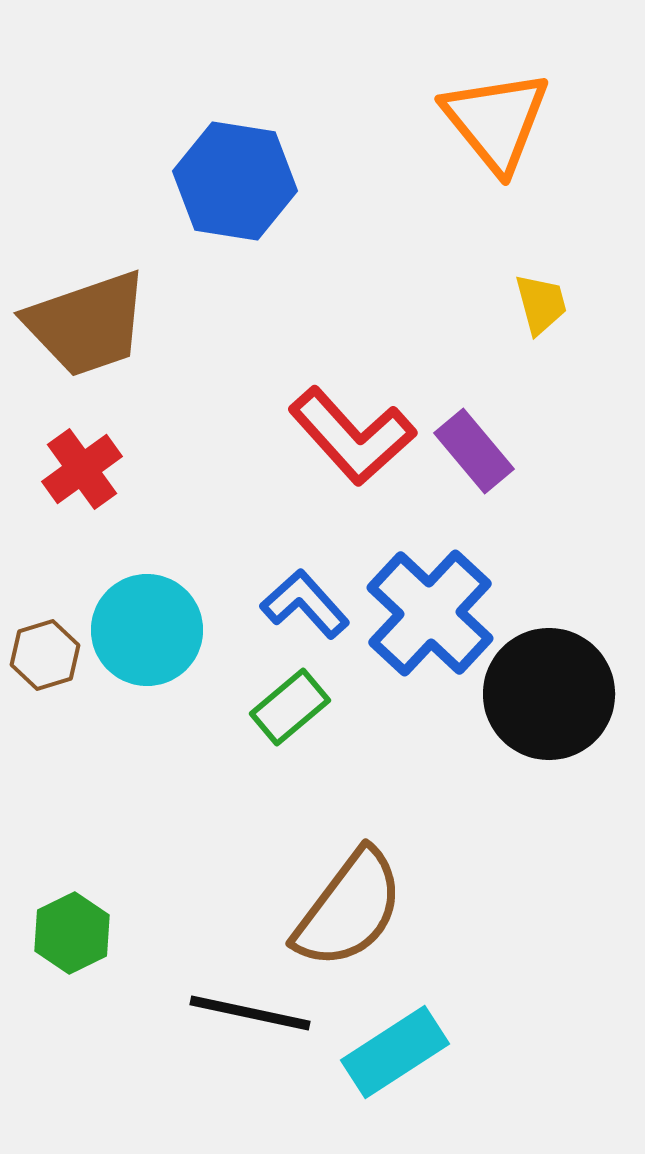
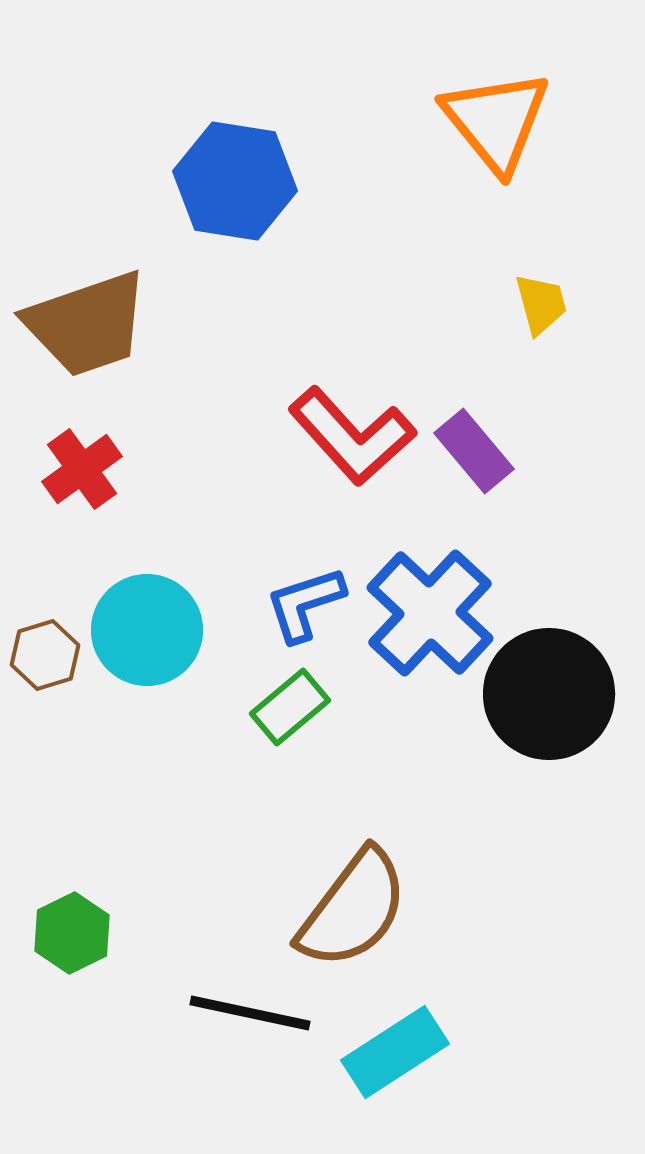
blue L-shape: rotated 66 degrees counterclockwise
brown semicircle: moved 4 px right
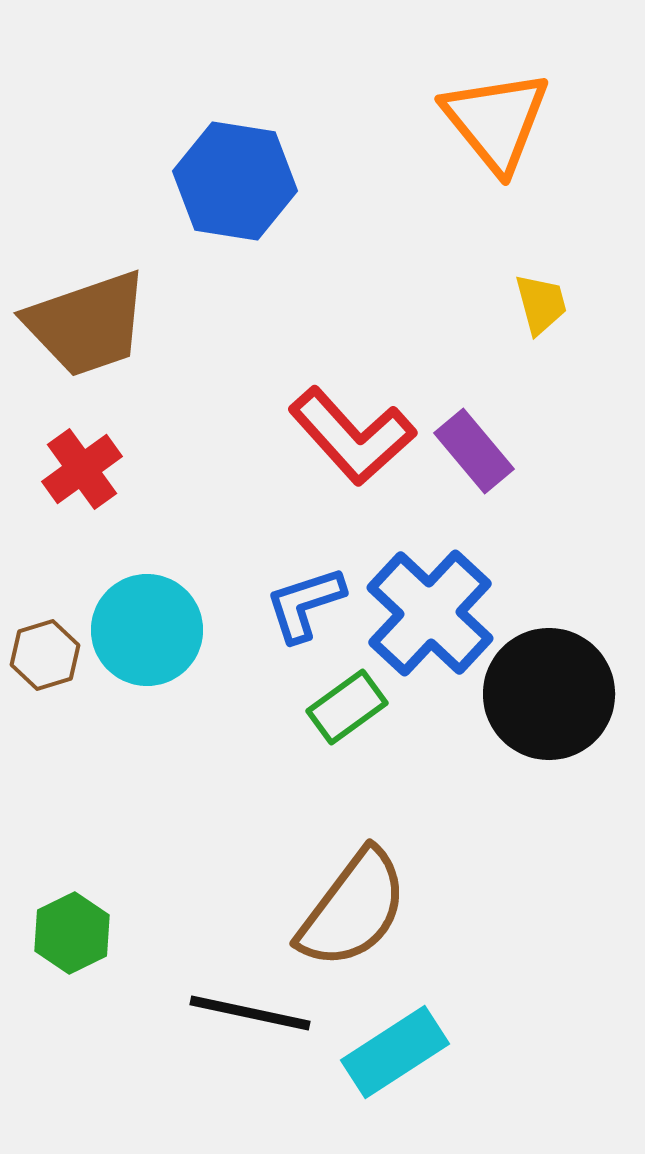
green rectangle: moved 57 px right; rotated 4 degrees clockwise
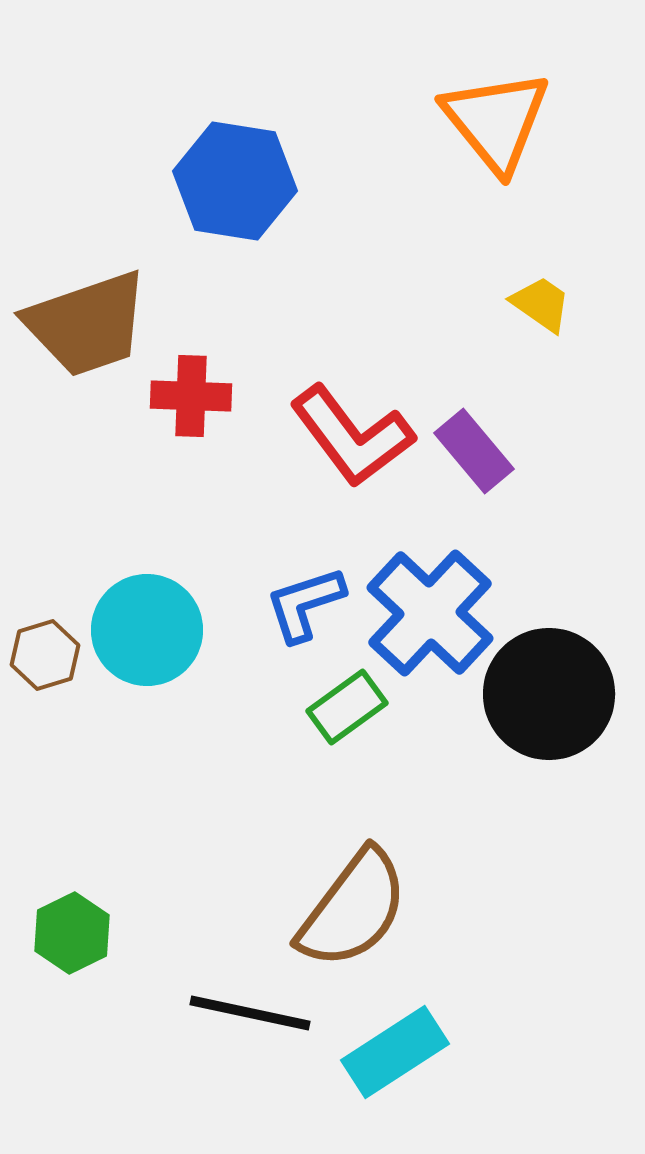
yellow trapezoid: rotated 40 degrees counterclockwise
red L-shape: rotated 5 degrees clockwise
red cross: moved 109 px right, 73 px up; rotated 38 degrees clockwise
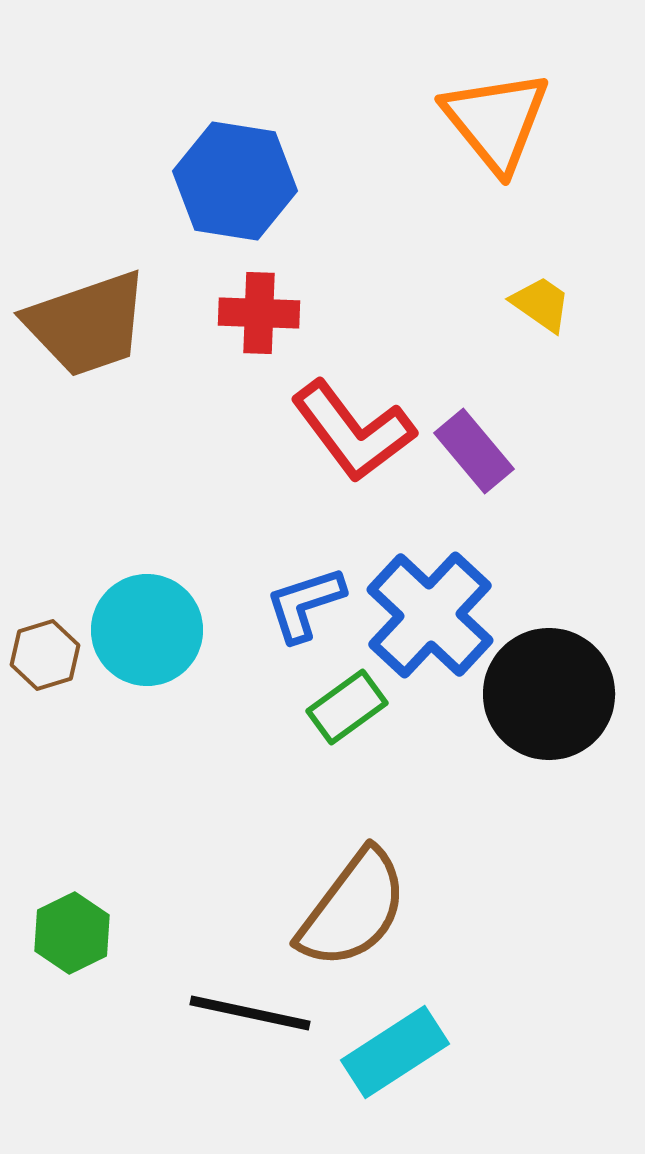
red cross: moved 68 px right, 83 px up
red L-shape: moved 1 px right, 5 px up
blue cross: moved 2 px down
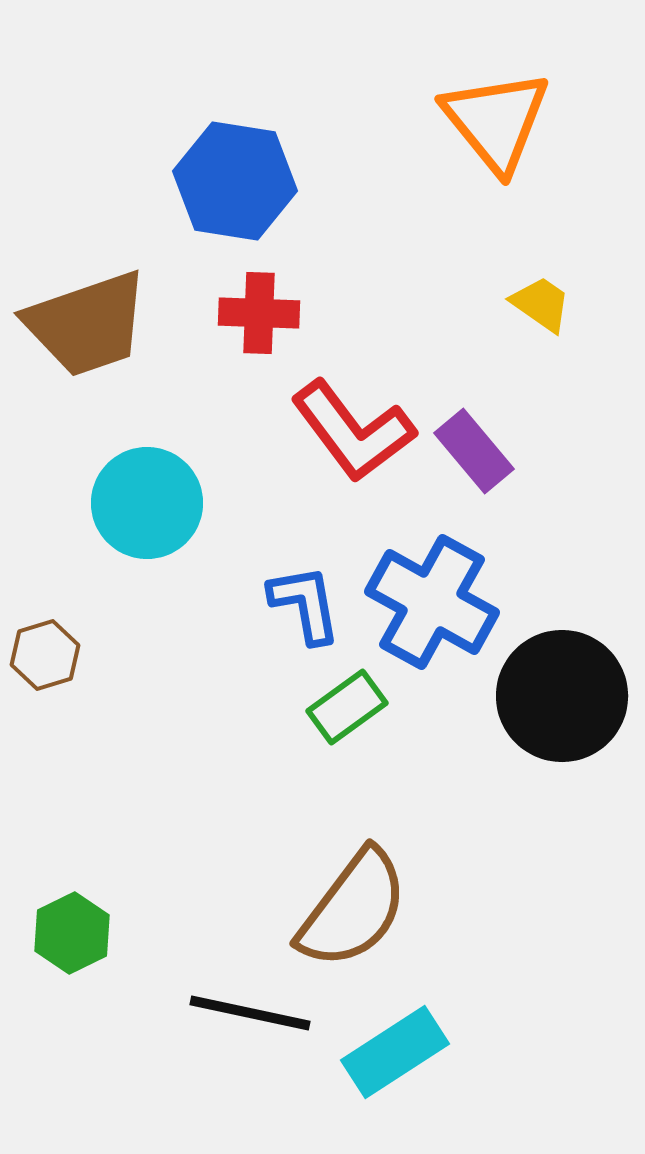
blue L-shape: rotated 98 degrees clockwise
blue cross: moved 2 px right, 13 px up; rotated 14 degrees counterclockwise
cyan circle: moved 127 px up
black circle: moved 13 px right, 2 px down
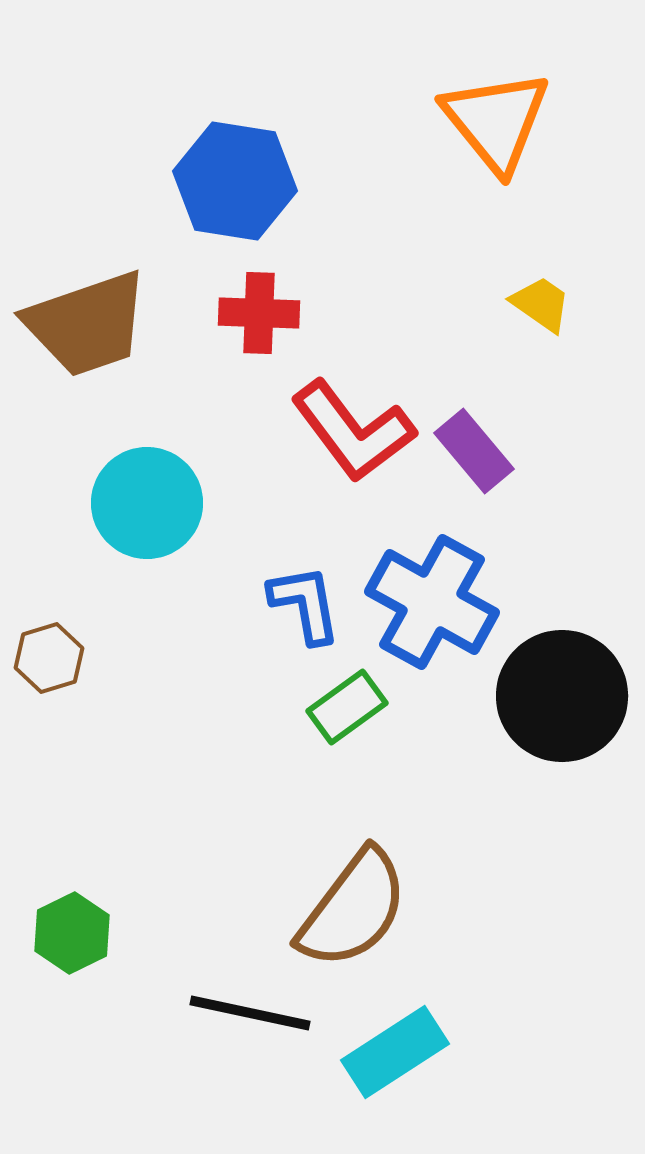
brown hexagon: moved 4 px right, 3 px down
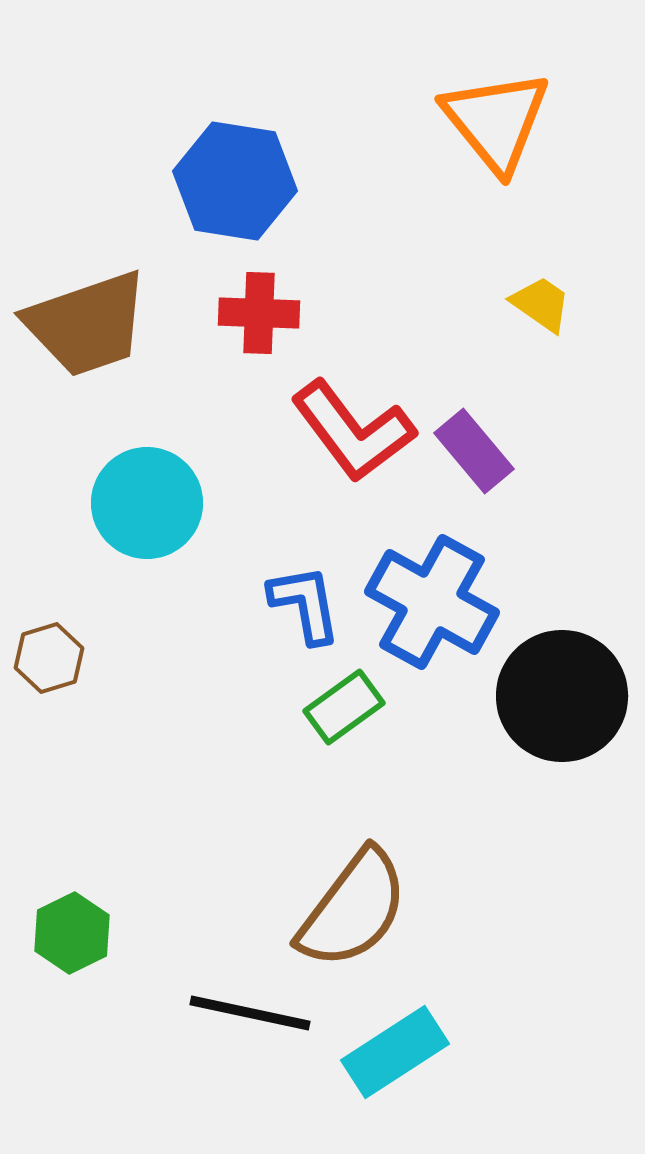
green rectangle: moved 3 px left
